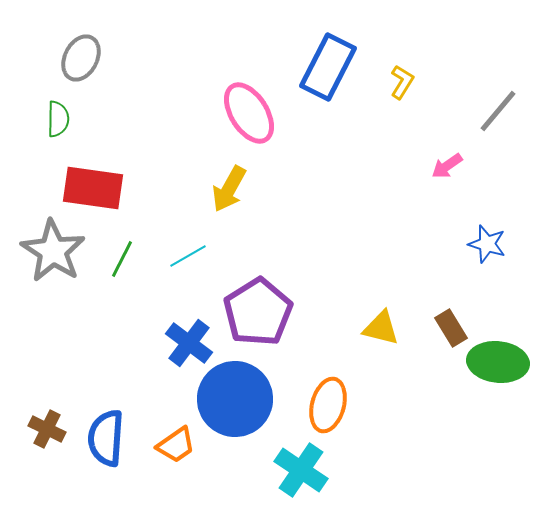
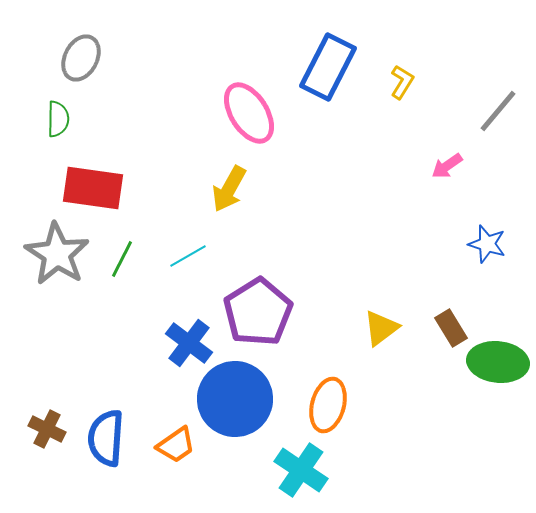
gray star: moved 4 px right, 3 px down
yellow triangle: rotated 51 degrees counterclockwise
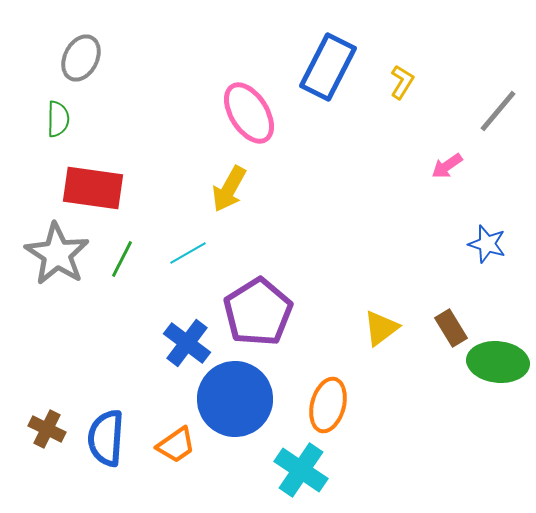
cyan line: moved 3 px up
blue cross: moved 2 px left
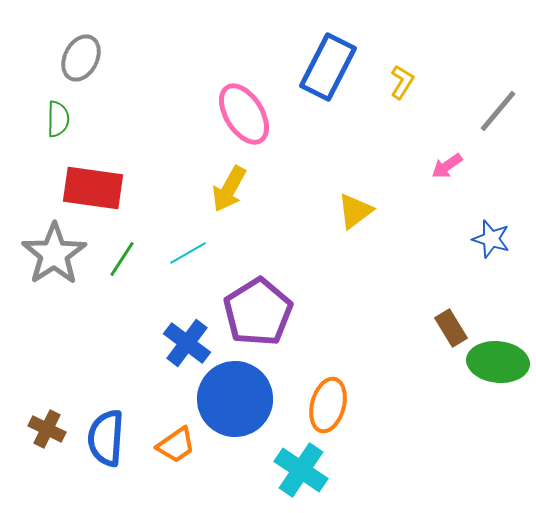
pink ellipse: moved 5 px left, 1 px down
blue star: moved 4 px right, 5 px up
gray star: moved 3 px left; rotated 6 degrees clockwise
green line: rotated 6 degrees clockwise
yellow triangle: moved 26 px left, 117 px up
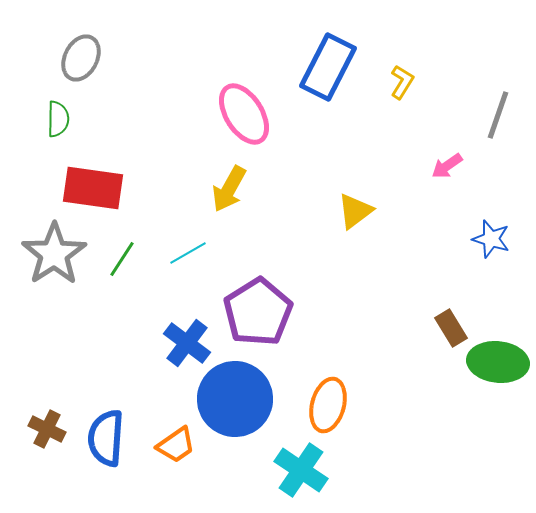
gray line: moved 4 px down; rotated 21 degrees counterclockwise
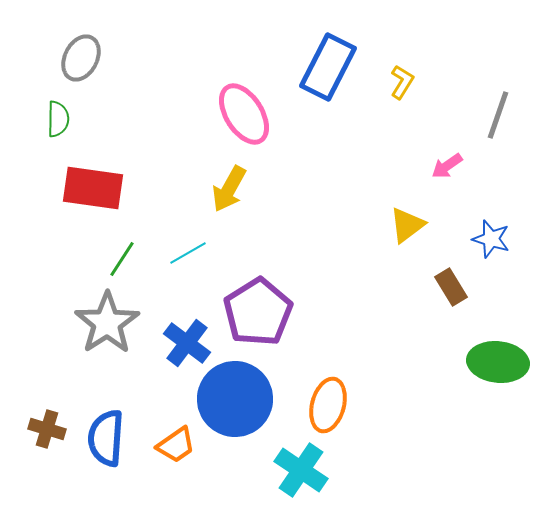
yellow triangle: moved 52 px right, 14 px down
gray star: moved 53 px right, 69 px down
brown rectangle: moved 41 px up
brown cross: rotated 9 degrees counterclockwise
